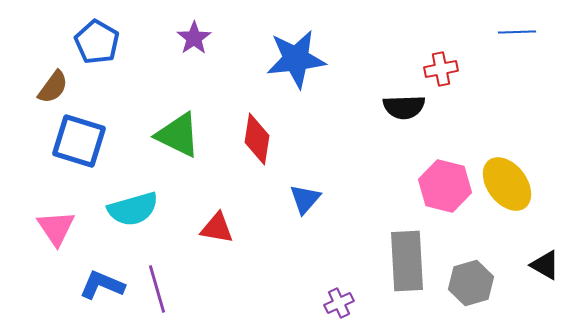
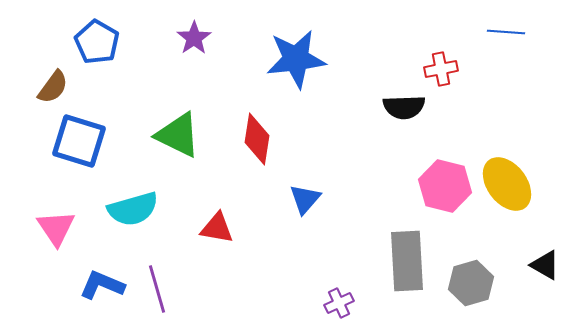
blue line: moved 11 px left; rotated 6 degrees clockwise
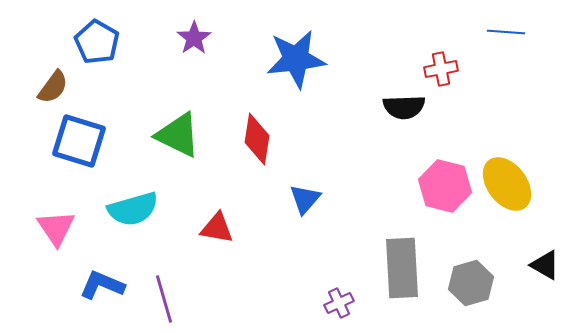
gray rectangle: moved 5 px left, 7 px down
purple line: moved 7 px right, 10 px down
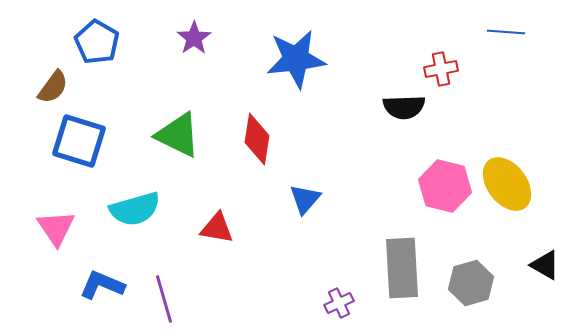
cyan semicircle: moved 2 px right
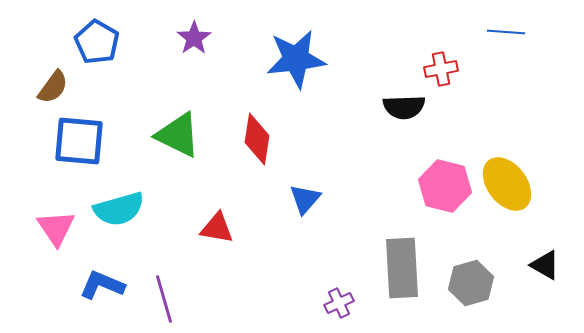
blue square: rotated 12 degrees counterclockwise
cyan semicircle: moved 16 px left
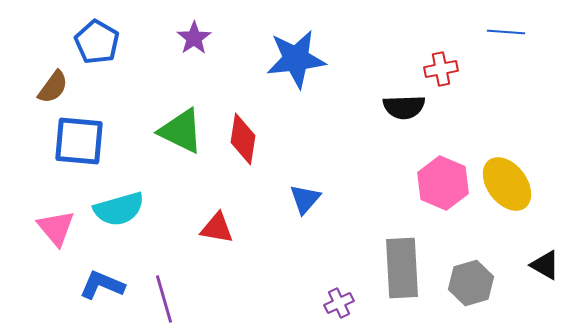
green triangle: moved 3 px right, 4 px up
red diamond: moved 14 px left
pink hexagon: moved 2 px left, 3 px up; rotated 9 degrees clockwise
pink triangle: rotated 6 degrees counterclockwise
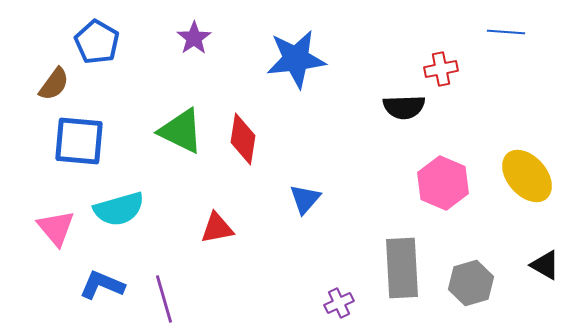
brown semicircle: moved 1 px right, 3 px up
yellow ellipse: moved 20 px right, 8 px up; rotated 4 degrees counterclockwise
red triangle: rotated 21 degrees counterclockwise
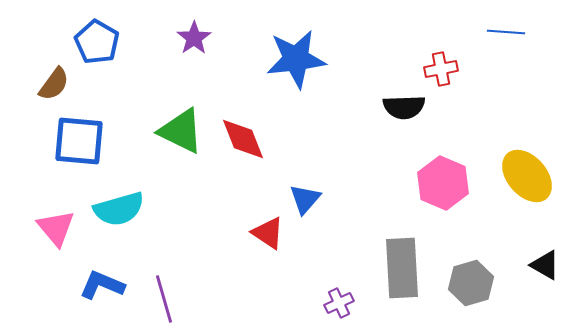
red diamond: rotated 30 degrees counterclockwise
red triangle: moved 51 px right, 5 px down; rotated 45 degrees clockwise
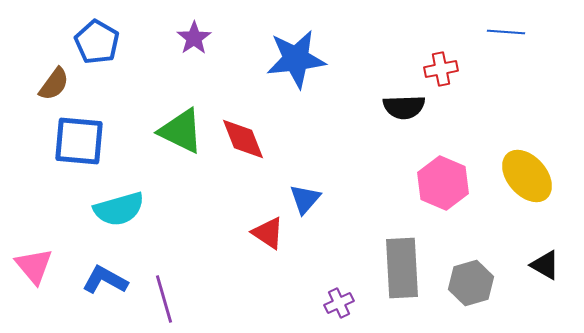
pink triangle: moved 22 px left, 38 px down
blue L-shape: moved 3 px right, 5 px up; rotated 6 degrees clockwise
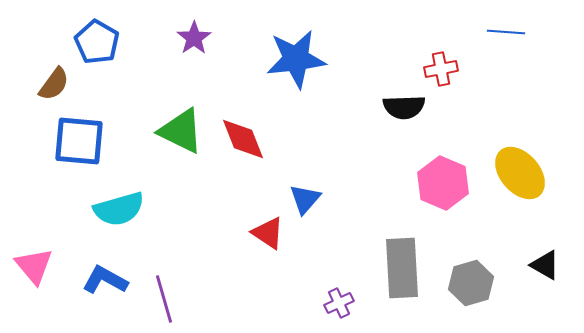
yellow ellipse: moved 7 px left, 3 px up
